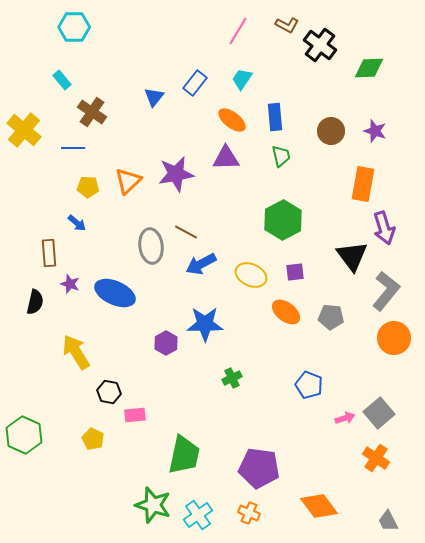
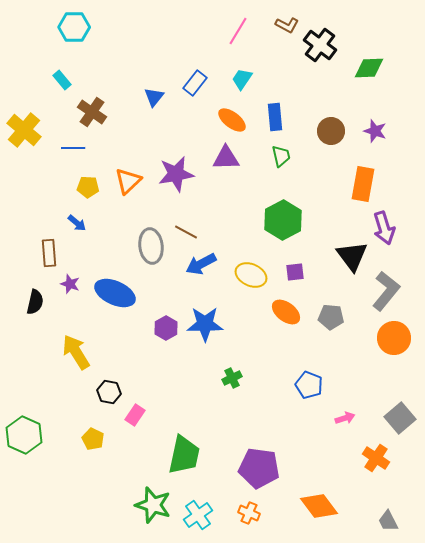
purple hexagon at (166, 343): moved 15 px up
gray square at (379, 413): moved 21 px right, 5 px down
pink rectangle at (135, 415): rotated 50 degrees counterclockwise
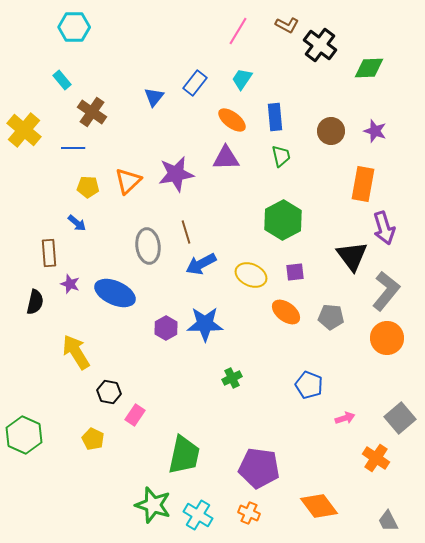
brown line at (186, 232): rotated 45 degrees clockwise
gray ellipse at (151, 246): moved 3 px left
orange circle at (394, 338): moved 7 px left
cyan cross at (198, 515): rotated 24 degrees counterclockwise
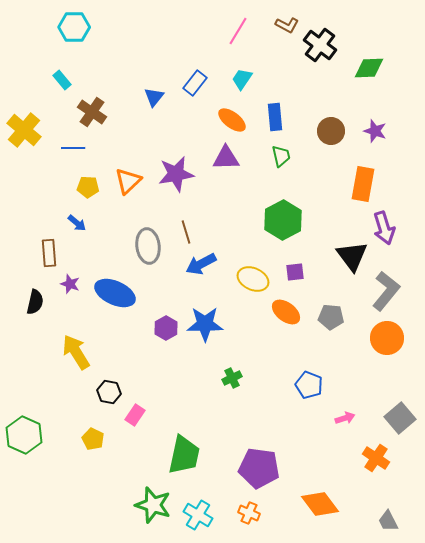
yellow ellipse at (251, 275): moved 2 px right, 4 px down
orange diamond at (319, 506): moved 1 px right, 2 px up
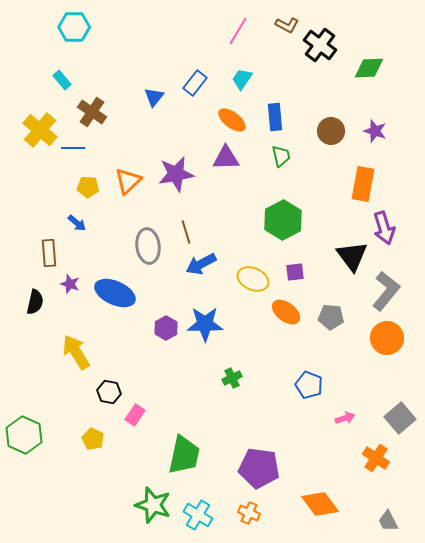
yellow cross at (24, 130): moved 16 px right
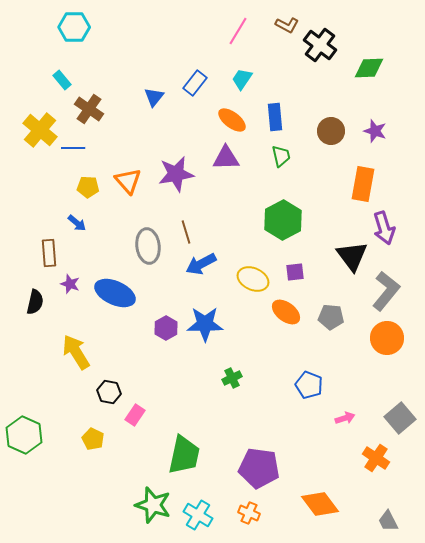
brown cross at (92, 112): moved 3 px left, 3 px up
orange triangle at (128, 181): rotated 28 degrees counterclockwise
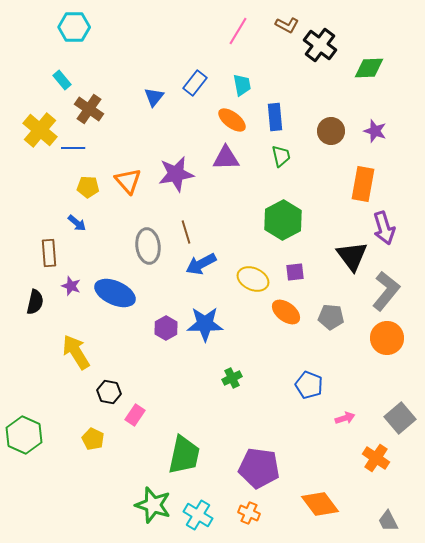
cyan trapezoid at (242, 79): moved 6 px down; rotated 135 degrees clockwise
purple star at (70, 284): moved 1 px right, 2 px down
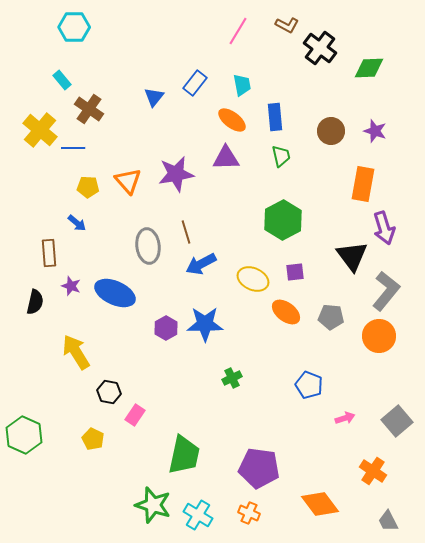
black cross at (320, 45): moved 3 px down
orange circle at (387, 338): moved 8 px left, 2 px up
gray square at (400, 418): moved 3 px left, 3 px down
orange cross at (376, 458): moved 3 px left, 13 px down
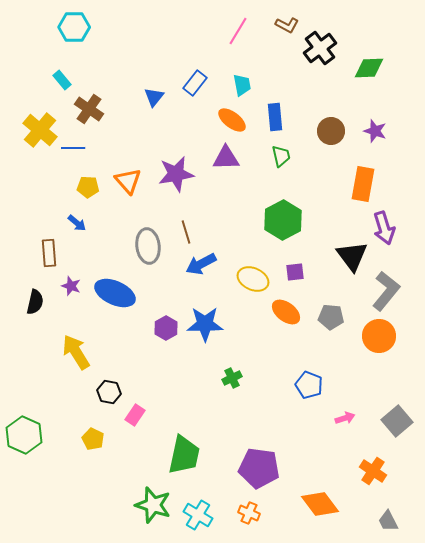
black cross at (320, 48): rotated 16 degrees clockwise
